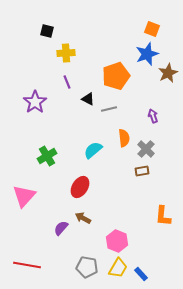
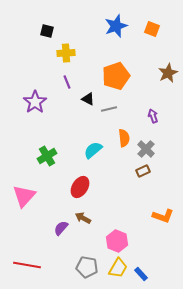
blue star: moved 31 px left, 28 px up
brown rectangle: moved 1 px right; rotated 16 degrees counterclockwise
orange L-shape: rotated 75 degrees counterclockwise
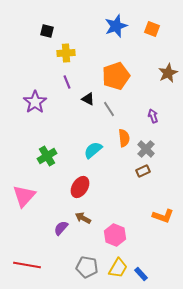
gray line: rotated 70 degrees clockwise
pink hexagon: moved 2 px left, 6 px up
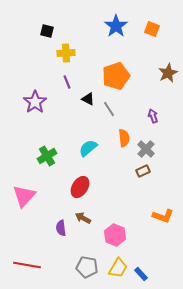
blue star: rotated 15 degrees counterclockwise
cyan semicircle: moved 5 px left, 2 px up
purple semicircle: rotated 49 degrees counterclockwise
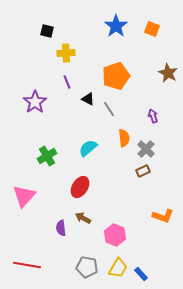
brown star: rotated 18 degrees counterclockwise
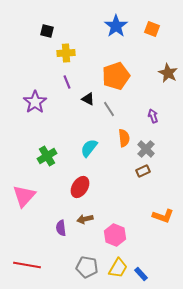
cyan semicircle: moved 1 px right; rotated 12 degrees counterclockwise
brown arrow: moved 2 px right, 1 px down; rotated 42 degrees counterclockwise
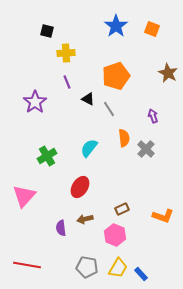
brown rectangle: moved 21 px left, 38 px down
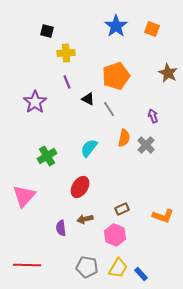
orange semicircle: rotated 18 degrees clockwise
gray cross: moved 4 px up
red line: rotated 8 degrees counterclockwise
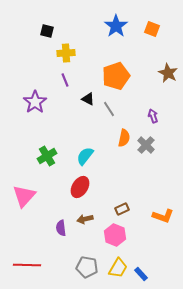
purple line: moved 2 px left, 2 px up
cyan semicircle: moved 4 px left, 8 px down
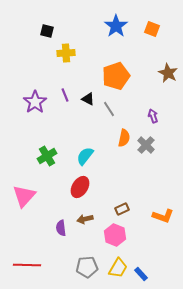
purple line: moved 15 px down
gray pentagon: rotated 15 degrees counterclockwise
